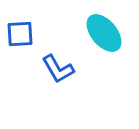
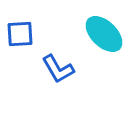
cyan ellipse: moved 1 px down; rotated 6 degrees counterclockwise
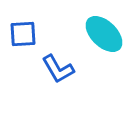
blue square: moved 3 px right
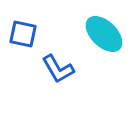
blue square: rotated 16 degrees clockwise
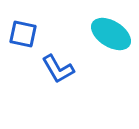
cyan ellipse: moved 7 px right; rotated 12 degrees counterclockwise
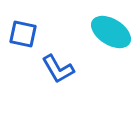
cyan ellipse: moved 2 px up
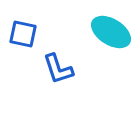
blue L-shape: rotated 12 degrees clockwise
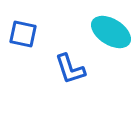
blue L-shape: moved 12 px right
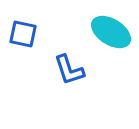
blue L-shape: moved 1 px left, 1 px down
